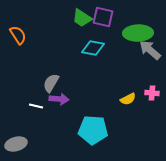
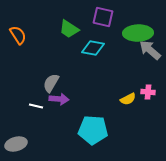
green trapezoid: moved 13 px left, 11 px down
pink cross: moved 4 px left, 1 px up
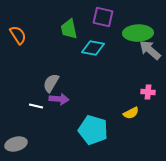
green trapezoid: rotated 45 degrees clockwise
yellow semicircle: moved 3 px right, 14 px down
cyan pentagon: rotated 12 degrees clockwise
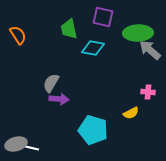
white line: moved 4 px left, 42 px down
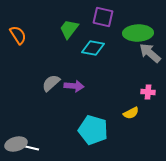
green trapezoid: rotated 50 degrees clockwise
gray arrow: moved 3 px down
gray semicircle: rotated 18 degrees clockwise
purple arrow: moved 15 px right, 13 px up
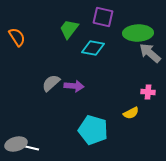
orange semicircle: moved 1 px left, 2 px down
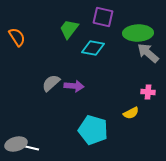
gray arrow: moved 2 px left
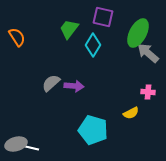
green ellipse: rotated 60 degrees counterclockwise
cyan diamond: moved 3 px up; rotated 70 degrees counterclockwise
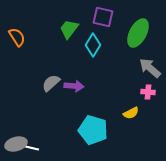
gray arrow: moved 2 px right, 15 px down
